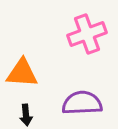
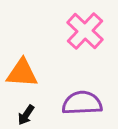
pink cross: moved 2 px left, 3 px up; rotated 27 degrees counterclockwise
black arrow: rotated 40 degrees clockwise
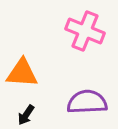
pink cross: rotated 21 degrees counterclockwise
purple semicircle: moved 5 px right, 1 px up
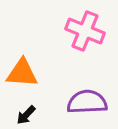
black arrow: rotated 10 degrees clockwise
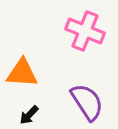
purple semicircle: rotated 60 degrees clockwise
black arrow: moved 3 px right
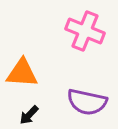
purple semicircle: rotated 135 degrees clockwise
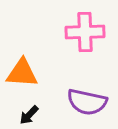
pink cross: moved 1 px down; rotated 24 degrees counterclockwise
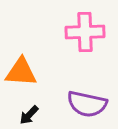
orange triangle: moved 1 px left, 1 px up
purple semicircle: moved 2 px down
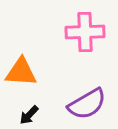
purple semicircle: rotated 42 degrees counterclockwise
